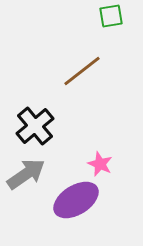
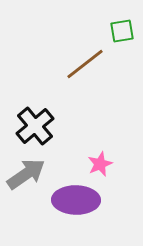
green square: moved 11 px right, 15 px down
brown line: moved 3 px right, 7 px up
pink star: rotated 25 degrees clockwise
purple ellipse: rotated 33 degrees clockwise
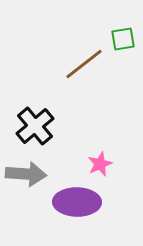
green square: moved 1 px right, 8 px down
brown line: moved 1 px left
gray arrow: rotated 39 degrees clockwise
purple ellipse: moved 1 px right, 2 px down
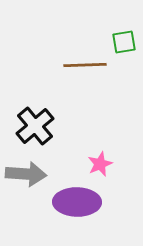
green square: moved 1 px right, 3 px down
brown line: moved 1 px right, 1 px down; rotated 36 degrees clockwise
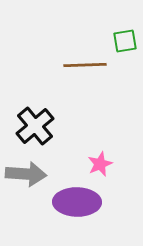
green square: moved 1 px right, 1 px up
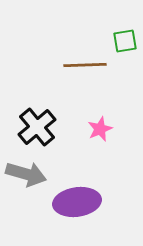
black cross: moved 2 px right, 1 px down
pink star: moved 35 px up
gray arrow: rotated 12 degrees clockwise
purple ellipse: rotated 9 degrees counterclockwise
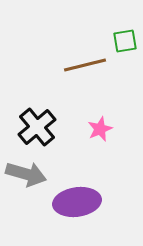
brown line: rotated 12 degrees counterclockwise
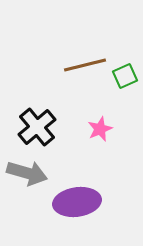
green square: moved 35 px down; rotated 15 degrees counterclockwise
gray arrow: moved 1 px right, 1 px up
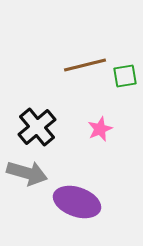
green square: rotated 15 degrees clockwise
purple ellipse: rotated 27 degrees clockwise
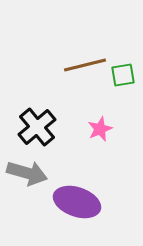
green square: moved 2 px left, 1 px up
